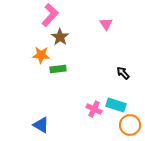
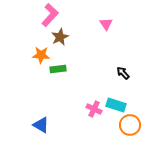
brown star: rotated 12 degrees clockwise
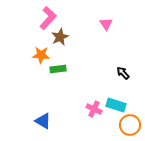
pink L-shape: moved 2 px left, 3 px down
blue triangle: moved 2 px right, 4 px up
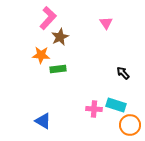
pink triangle: moved 1 px up
pink cross: rotated 21 degrees counterclockwise
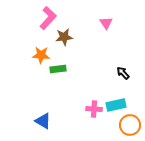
brown star: moved 4 px right; rotated 18 degrees clockwise
cyan rectangle: rotated 30 degrees counterclockwise
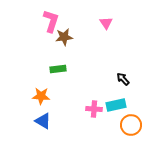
pink L-shape: moved 3 px right, 3 px down; rotated 25 degrees counterclockwise
orange star: moved 41 px down
black arrow: moved 6 px down
orange circle: moved 1 px right
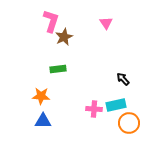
brown star: rotated 18 degrees counterclockwise
blue triangle: rotated 30 degrees counterclockwise
orange circle: moved 2 px left, 2 px up
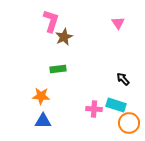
pink triangle: moved 12 px right
cyan rectangle: rotated 30 degrees clockwise
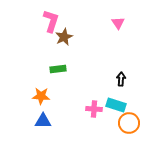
black arrow: moved 2 px left; rotated 48 degrees clockwise
